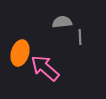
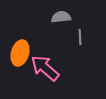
gray semicircle: moved 1 px left, 5 px up
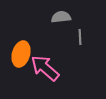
orange ellipse: moved 1 px right, 1 px down
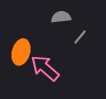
gray line: rotated 42 degrees clockwise
orange ellipse: moved 2 px up
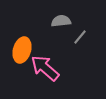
gray semicircle: moved 4 px down
orange ellipse: moved 1 px right, 2 px up
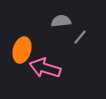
pink arrow: rotated 24 degrees counterclockwise
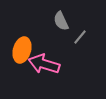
gray semicircle: rotated 108 degrees counterclockwise
pink arrow: moved 1 px left, 4 px up
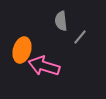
gray semicircle: rotated 18 degrees clockwise
pink arrow: moved 2 px down
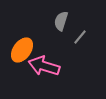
gray semicircle: rotated 24 degrees clockwise
orange ellipse: rotated 20 degrees clockwise
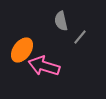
gray semicircle: rotated 30 degrees counterclockwise
